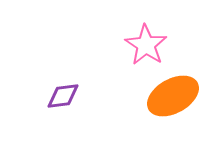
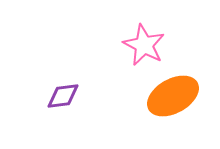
pink star: moved 2 px left; rotated 6 degrees counterclockwise
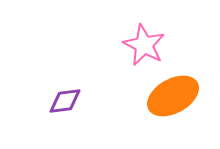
purple diamond: moved 2 px right, 5 px down
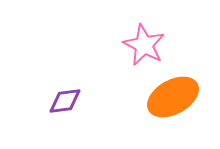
orange ellipse: moved 1 px down
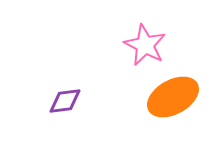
pink star: moved 1 px right
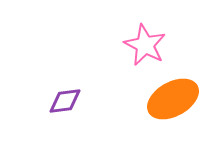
orange ellipse: moved 2 px down
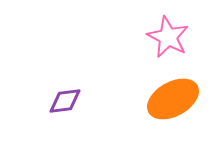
pink star: moved 23 px right, 8 px up
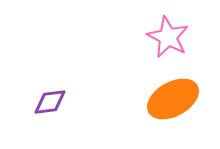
purple diamond: moved 15 px left, 1 px down
